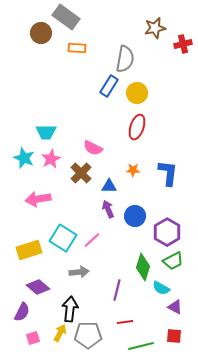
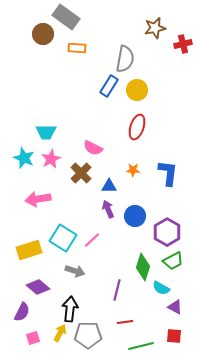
brown circle: moved 2 px right, 1 px down
yellow circle: moved 3 px up
gray arrow: moved 4 px left, 1 px up; rotated 24 degrees clockwise
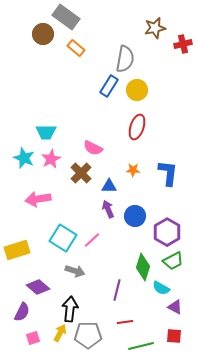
orange rectangle: moved 1 px left; rotated 36 degrees clockwise
yellow rectangle: moved 12 px left
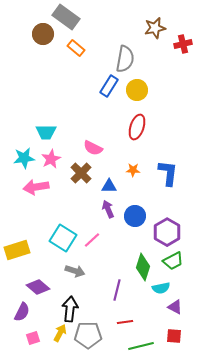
cyan star: rotated 30 degrees counterclockwise
pink arrow: moved 2 px left, 12 px up
cyan semicircle: rotated 42 degrees counterclockwise
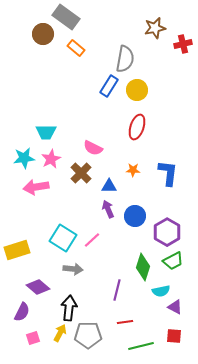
gray arrow: moved 2 px left, 2 px up; rotated 12 degrees counterclockwise
cyan semicircle: moved 3 px down
black arrow: moved 1 px left, 1 px up
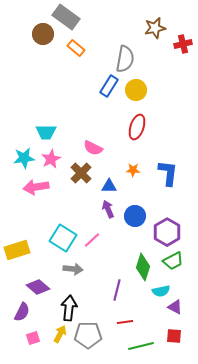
yellow circle: moved 1 px left
yellow arrow: moved 1 px down
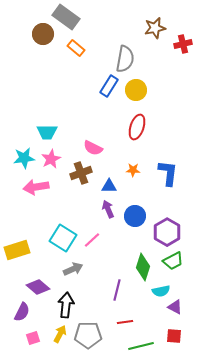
cyan trapezoid: moved 1 px right
brown cross: rotated 25 degrees clockwise
gray arrow: rotated 30 degrees counterclockwise
black arrow: moved 3 px left, 3 px up
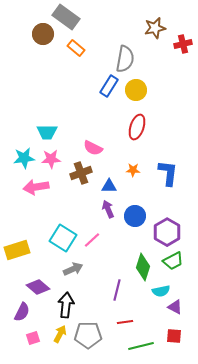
pink star: rotated 24 degrees clockwise
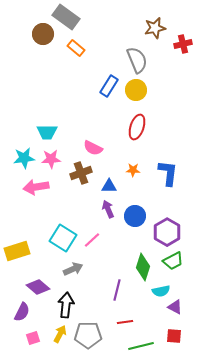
gray semicircle: moved 12 px right, 1 px down; rotated 32 degrees counterclockwise
yellow rectangle: moved 1 px down
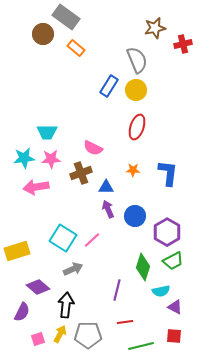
blue triangle: moved 3 px left, 1 px down
pink square: moved 5 px right, 1 px down
